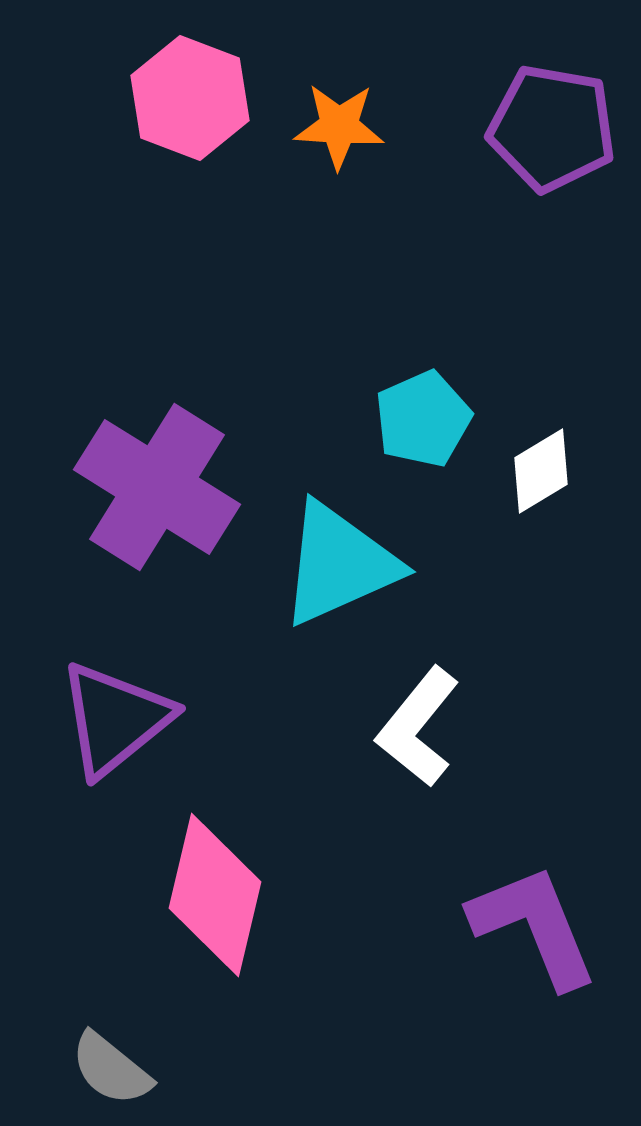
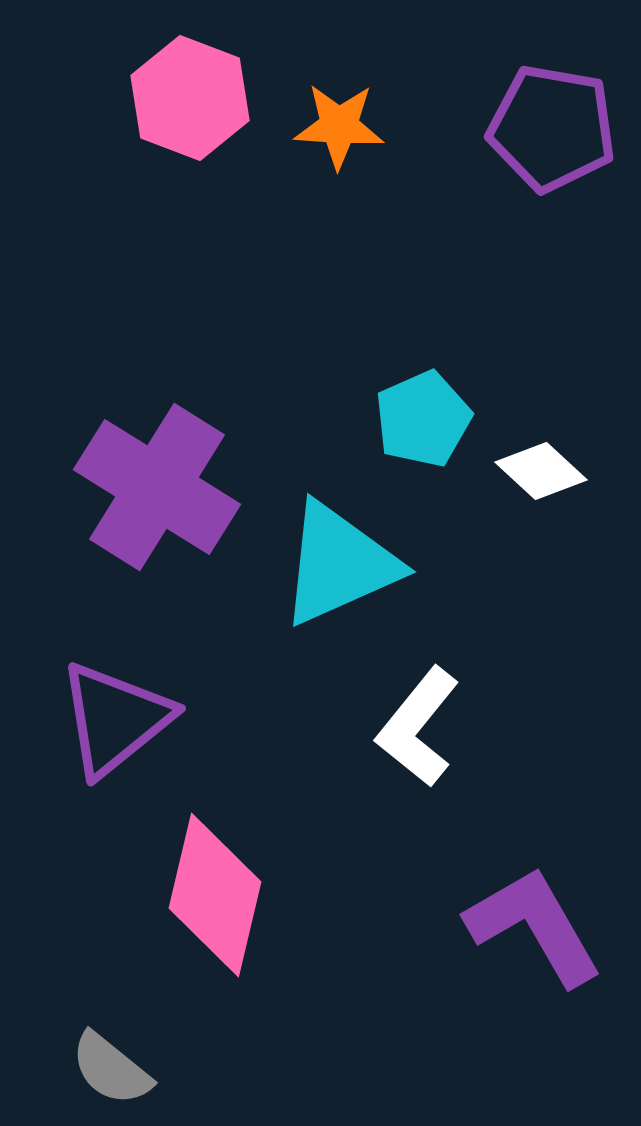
white diamond: rotated 74 degrees clockwise
purple L-shape: rotated 8 degrees counterclockwise
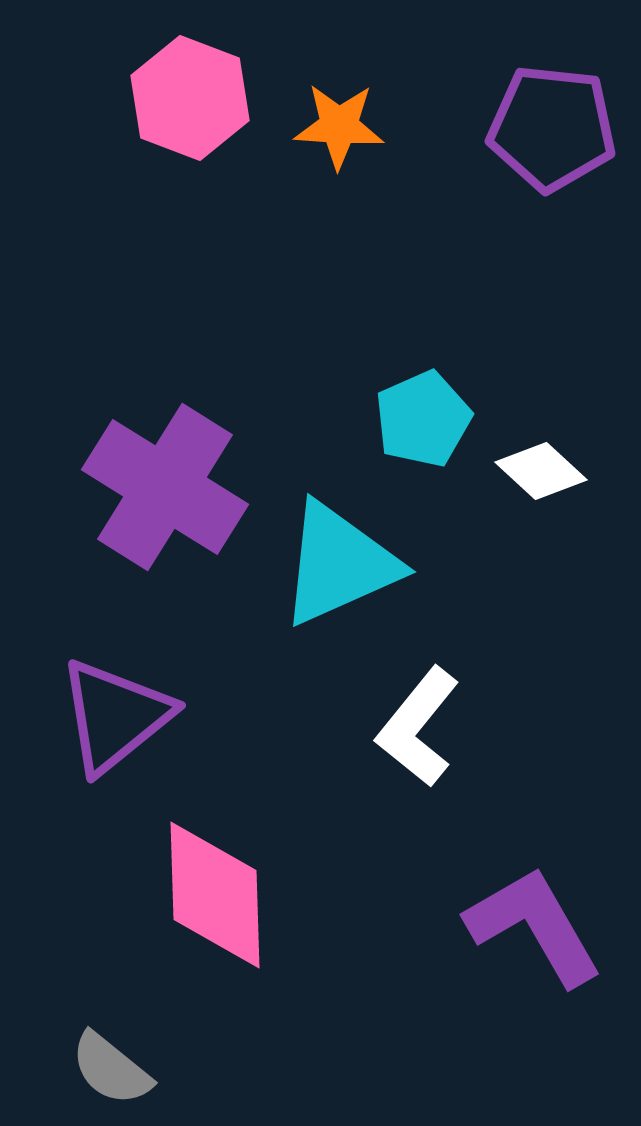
purple pentagon: rotated 4 degrees counterclockwise
purple cross: moved 8 px right
purple triangle: moved 3 px up
pink diamond: rotated 15 degrees counterclockwise
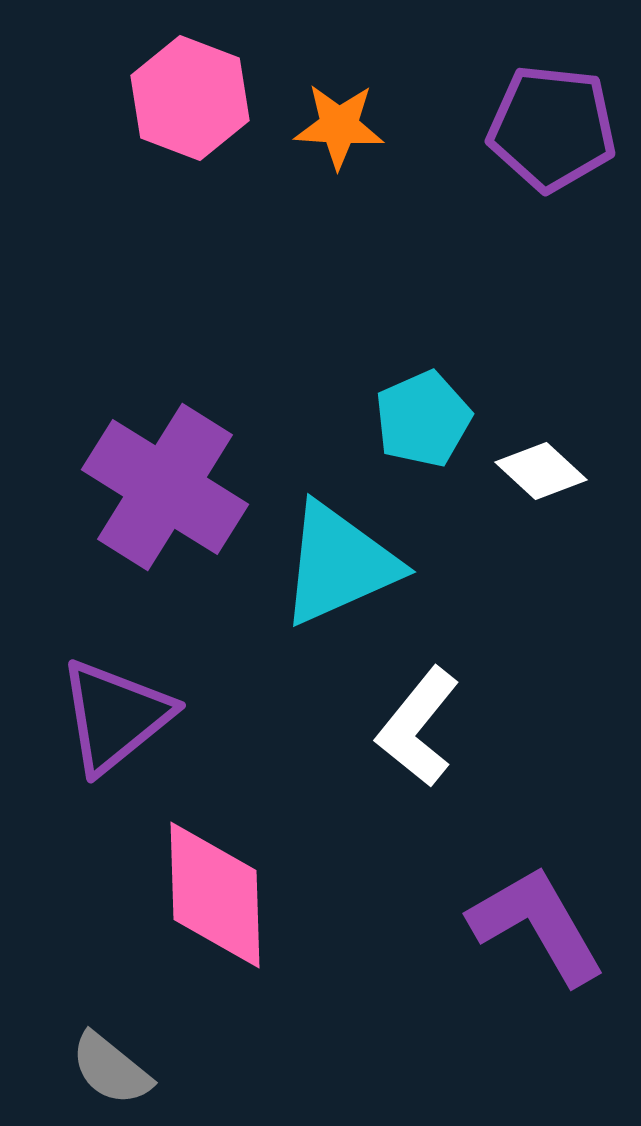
purple L-shape: moved 3 px right, 1 px up
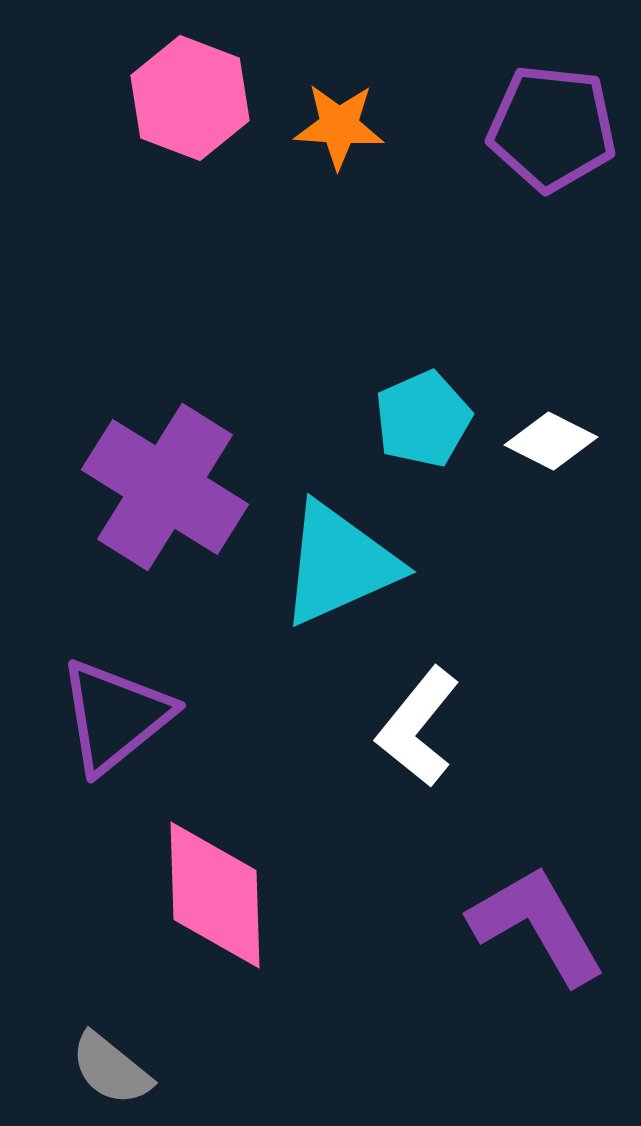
white diamond: moved 10 px right, 30 px up; rotated 16 degrees counterclockwise
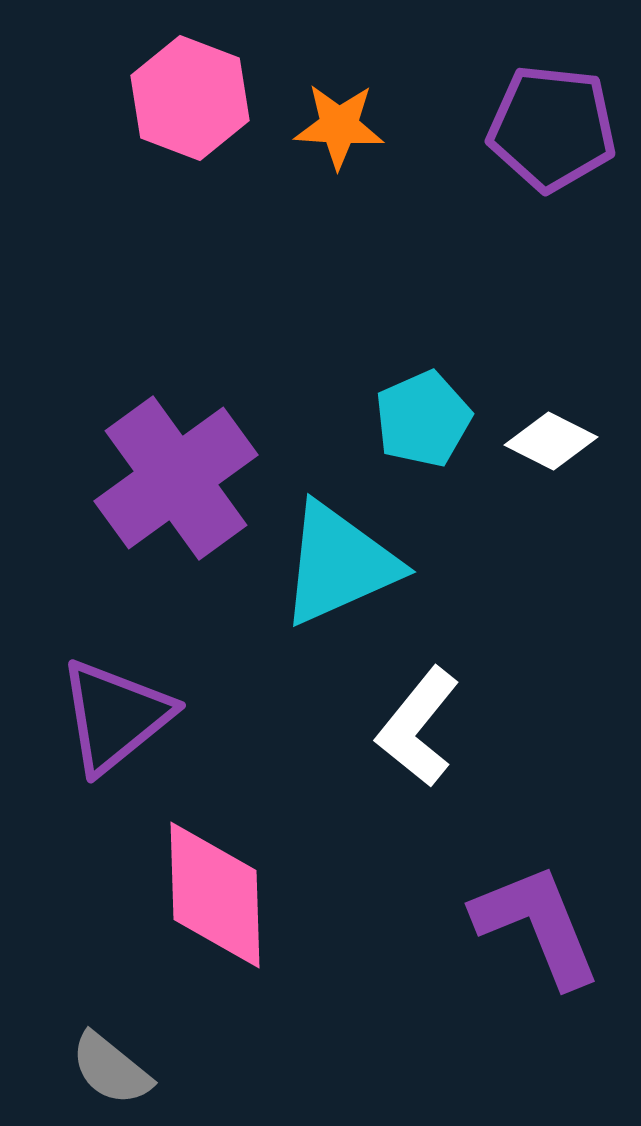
purple cross: moved 11 px right, 9 px up; rotated 22 degrees clockwise
purple L-shape: rotated 8 degrees clockwise
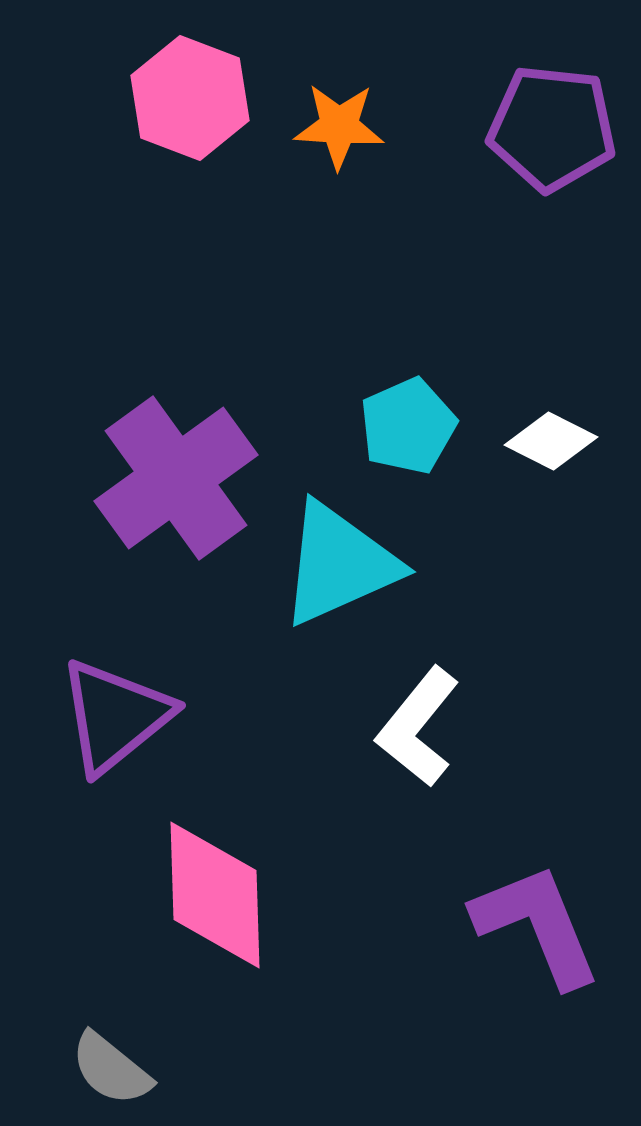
cyan pentagon: moved 15 px left, 7 px down
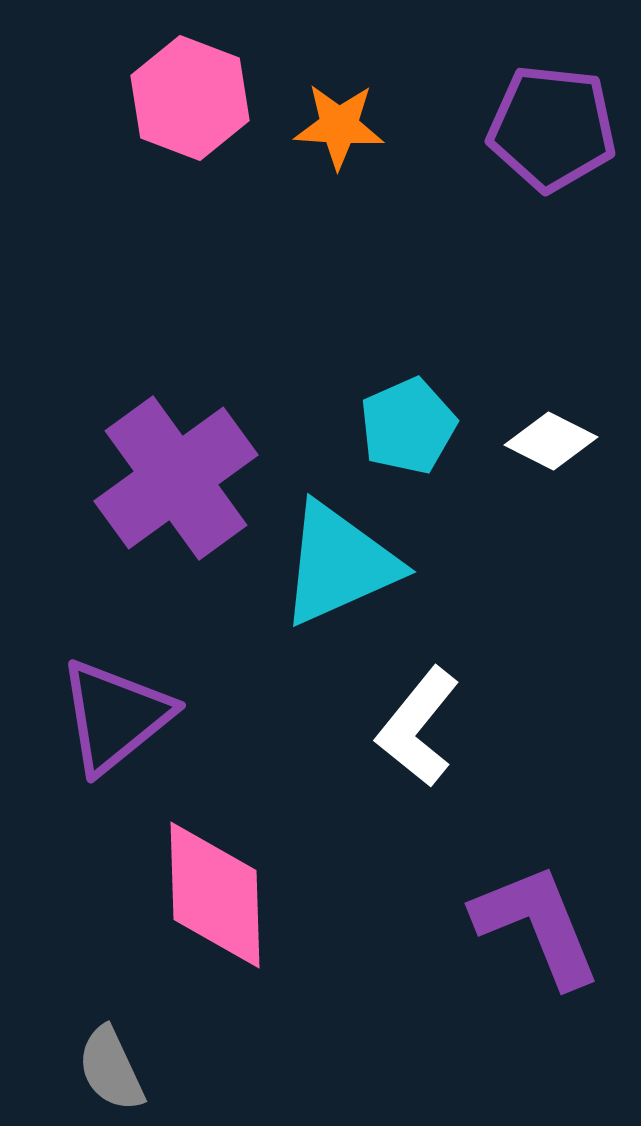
gray semicircle: rotated 26 degrees clockwise
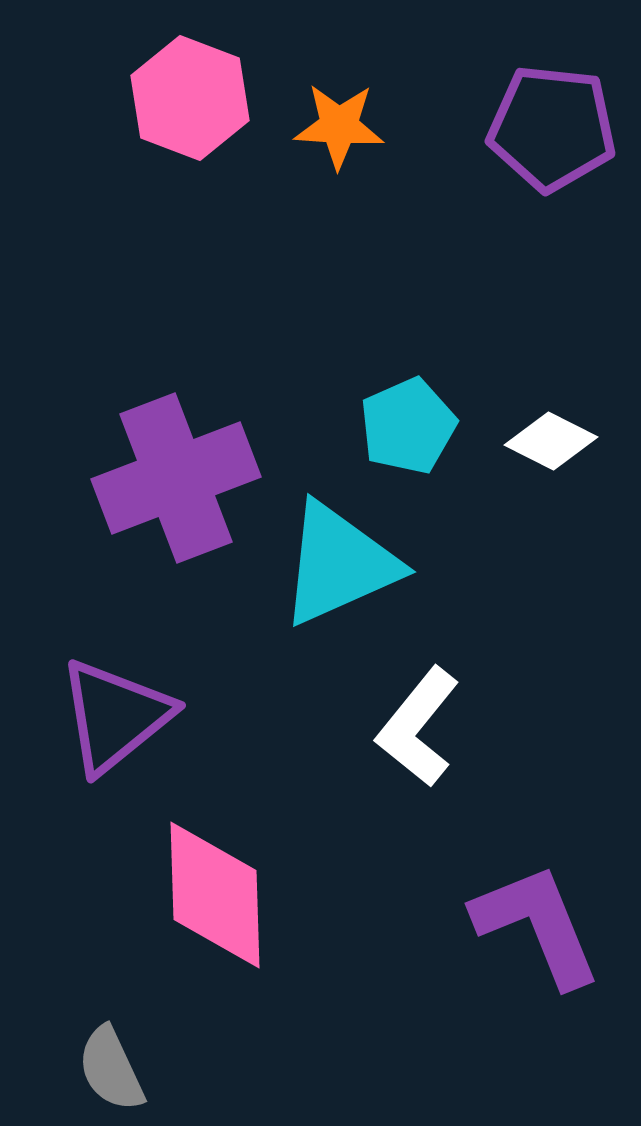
purple cross: rotated 15 degrees clockwise
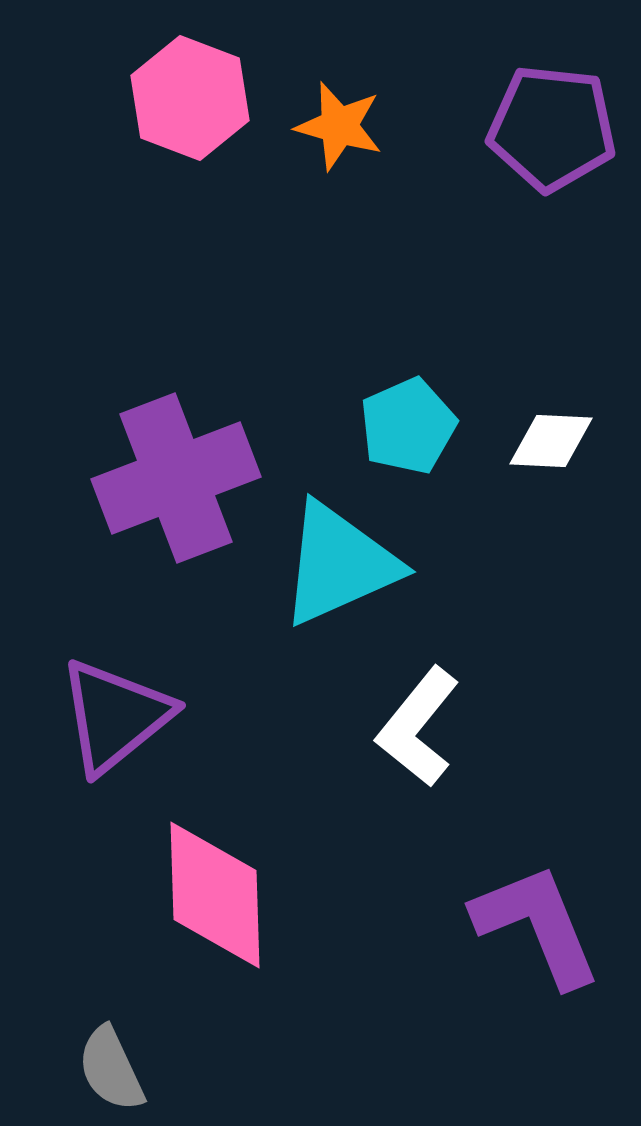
orange star: rotated 12 degrees clockwise
white diamond: rotated 24 degrees counterclockwise
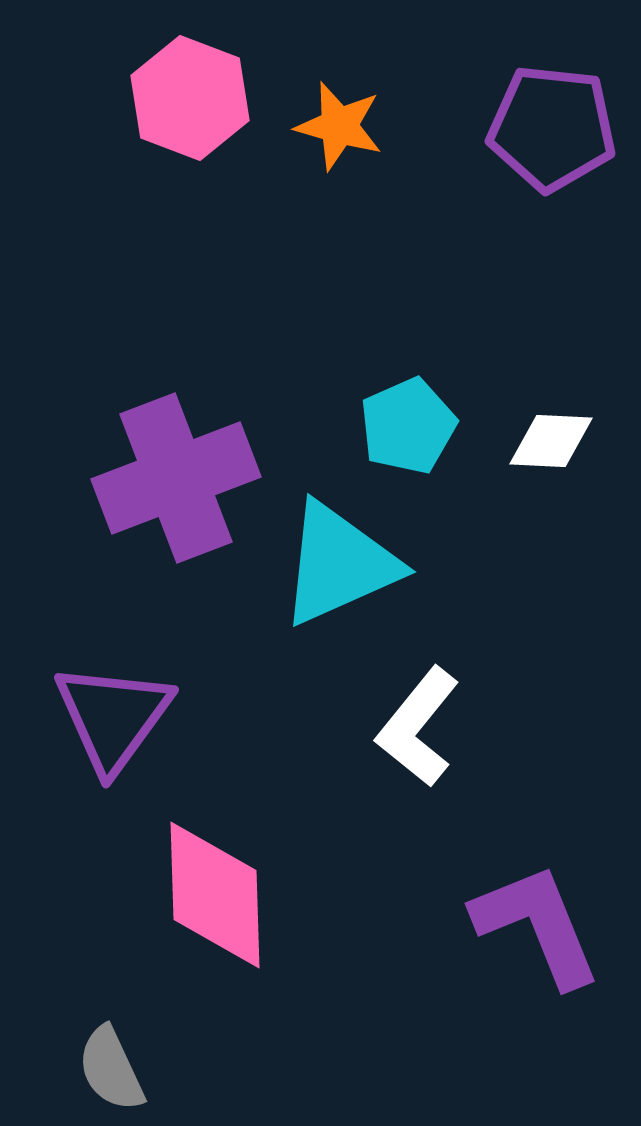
purple triangle: moved 2 px left, 1 px down; rotated 15 degrees counterclockwise
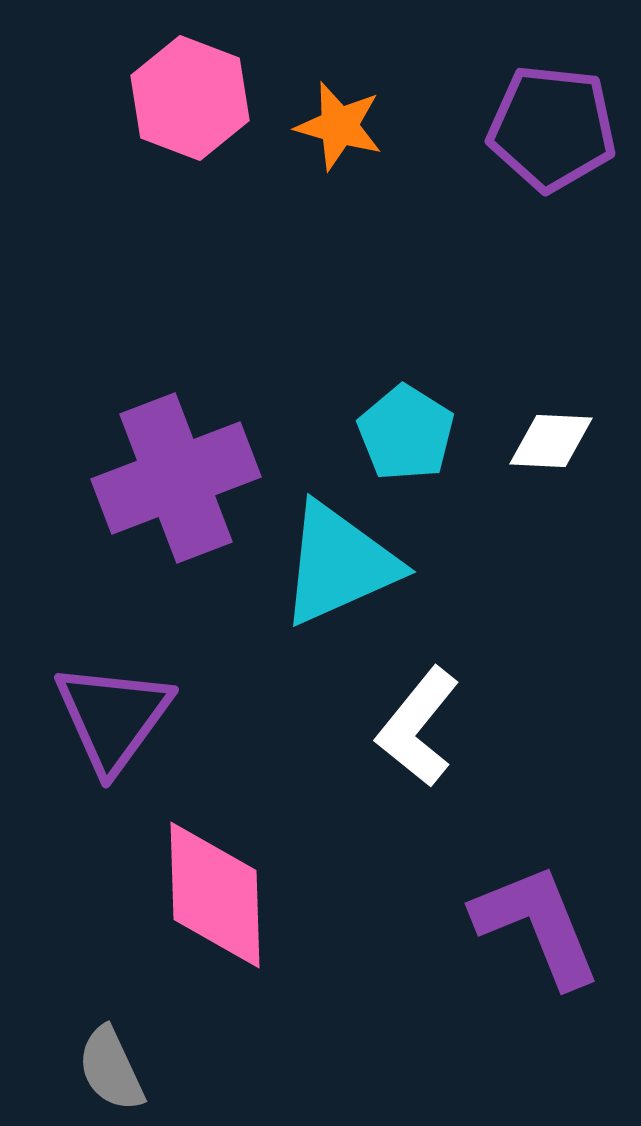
cyan pentagon: moved 2 px left, 7 px down; rotated 16 degrees counterclockwise
